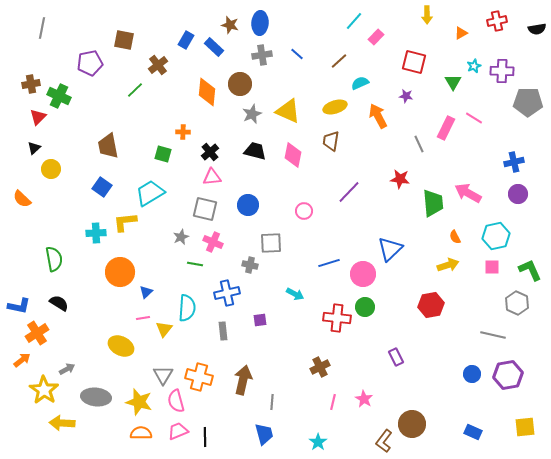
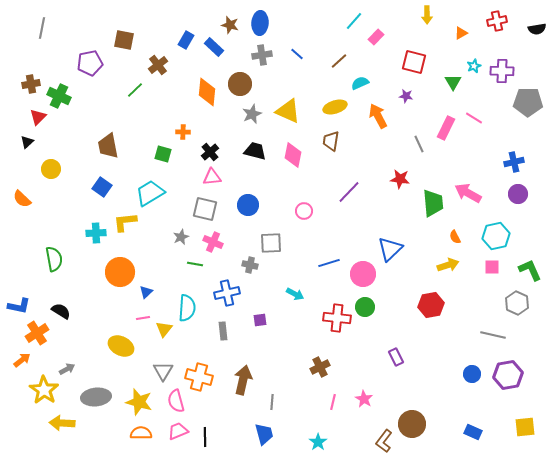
black triangle at (34, 148): moved 7 px left, 6 px up
black semicircle at (59, 303): moved 2 px right, 8 px down
gray triangle at (163, 375): moved 4 px up
gray ellipse at (96, 397): rotated 12 degrees counterclockwise
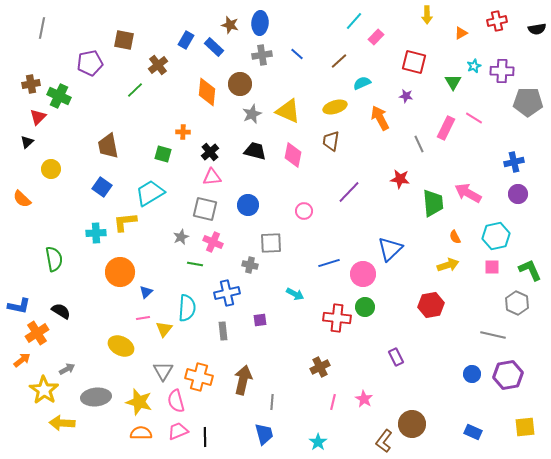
cyan semicircle at (360, 83): moved 2 px right
orange arrow at (378, 116): moved 2 px right, 2 px down
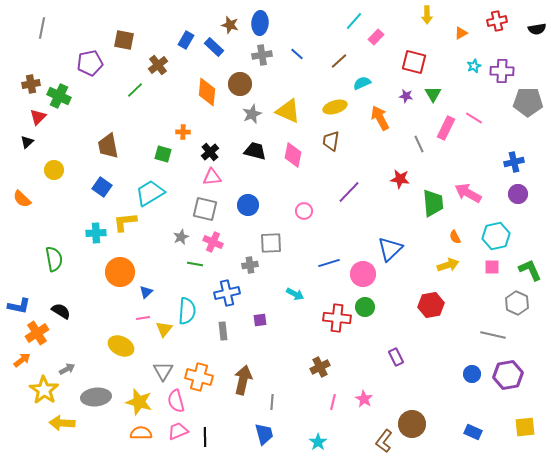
green triangle at (453, 82): moved 20 px left, 12 px down
yellow circle at (51, 169): moved 3 px right, 1 px down
gray cross at (250, 265): rotated 21 degrees counterclockwise
cyan semicircle at (187, 308): moved 3 px down
